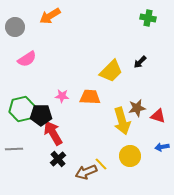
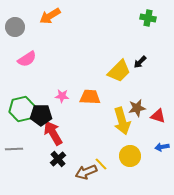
yellow trapezoid: moved 8 px right
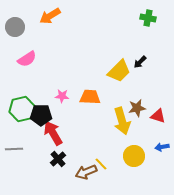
yellow circle: moved 4 px right
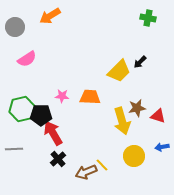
yellow line: moved 1 px right, 1 px down
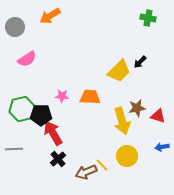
yellow circle: moved 7 px left
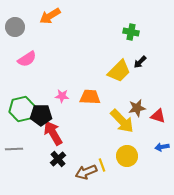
green cross: moved 17 px left, 14 px down
yellow arrow: rotated 28 degrees counterclockwise
yellow line: rotated 24 degrees clockwise
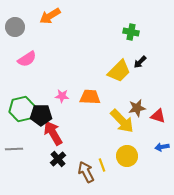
brown arrow: rotated 85 degrees clockwise
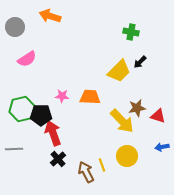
orange arrow: rotated 50 degrees clockwise
red arrow: rotated 10 degrees clockwise
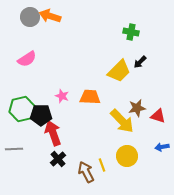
gray circle: moved 15 px right, 10 px up
pink star: rotated 16 degrees clockwise
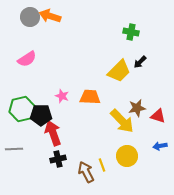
blue arrow: moved 2 px left, 1 px up
black cross: rotated 28 degrees clockwise
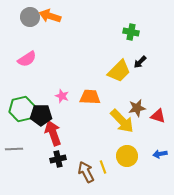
blue arrow: moved 8 px down
yellow line: moved 1 px right, 2 px down
